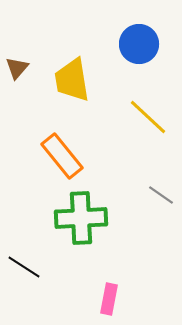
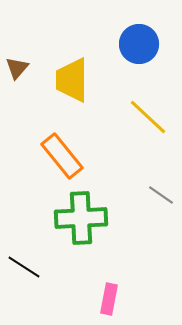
yellow trapezoid: rotated 9 degrees clockwise
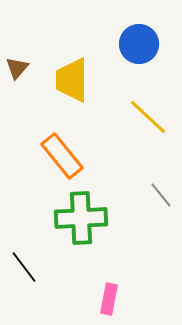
gray line: rotated 16 degrees clockwise
black line: rotated 20 degrees clockwise
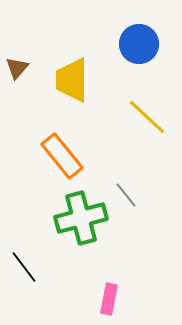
yellow line: moved 1 px left
gray line: moved 35 px left
green cross: rotated 12 degrees counterclockwise
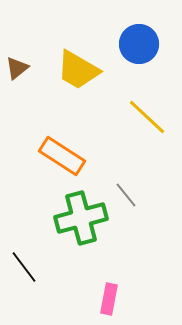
brown triangle: rotated 10 degrees clockwise
yellow trapezoid: moved 6 px right, 10 px up; rotated 60 degrees counterclockwise
orange rectangle: rotated 18 degrees counterclockwise
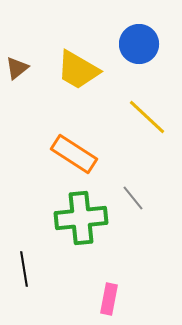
orange rectangle: moved 12 px right, 2 px up
gray line: moved 7 px right, 3 px down
green cross: rotated 9 degrees clockwise
black line: moved 2 px down; rotated 28 degrees clockwise
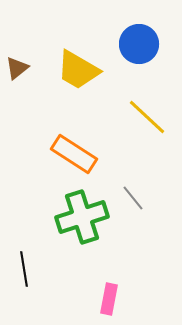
green cross: moved 1 px right, 1 px up; rotated 12 degrees counterclockwise
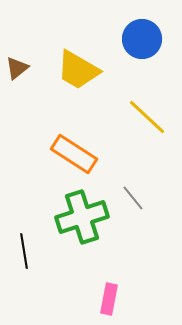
blue circle: moved 3 px right, 5 px up
black line: moved 18 px up
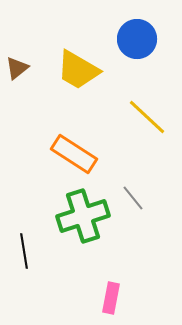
blue circle: moved 5 px left
green cross: moved 1 px right, 1 px up
pink rectangle: moved 2 px right, 1 px up
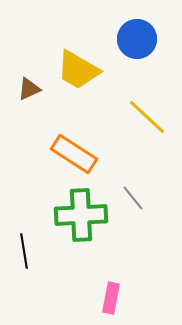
brown triangle: moved 12 px right, 21 px down; rotated 15 degrees clockwise
green cross: moved 2 px left, 1 px up; rotated 15 degrees clockwise
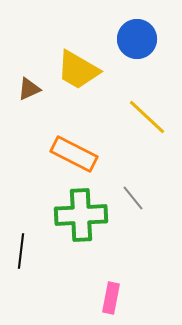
orange rectangle: rotated 6 degrees counterclockwise
black line: moved 3 px left; rotated 16 degrees clockwise
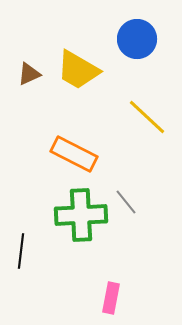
brown triangle: moved 15 px up
gray line: moved 7 px left, 4 px down
